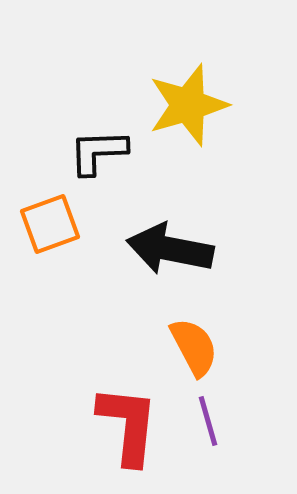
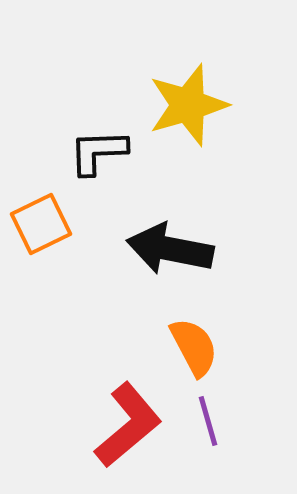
orange square: moved 9 px left; rotated 6 degrees counterclockwise
red L-shape: rotated 44 degrees clockwise
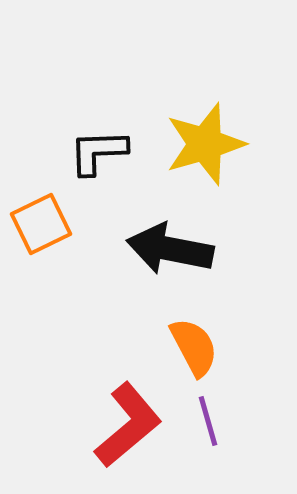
yellow star: moved 17 px right, 39 px down
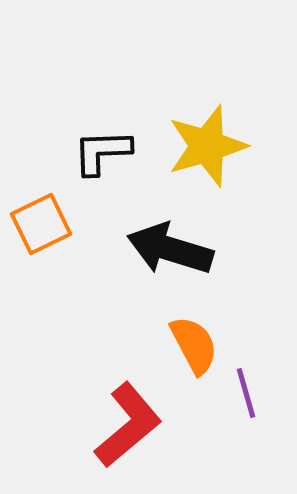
yellow star: moved 2 px right, 2 px down
black L-shape: moved 4 px right
black arrow: rotated 6 degrees clockwise
orange semicircle: moved 2 px up
purple line: moved 38 px right, 28 px up
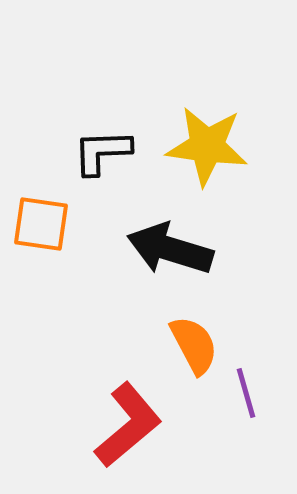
yellow star: rotated 24 degrees clockwise
orange square: rotated 34 degrees clockwise
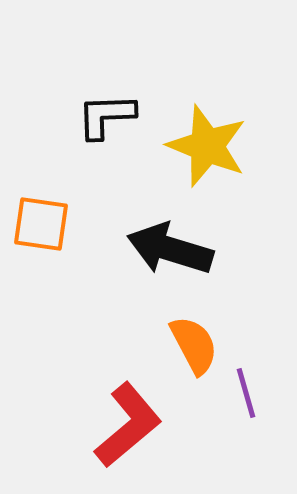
yellow star: rotated 14 degrees clockwise
black L-shape: moved 4 px right, 36 px up
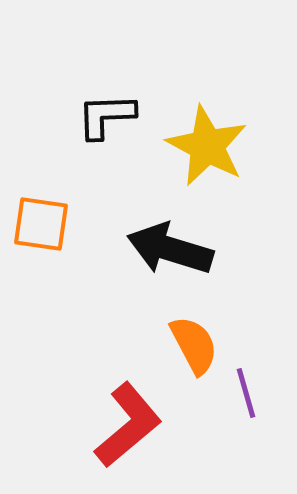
yellow star: rotated 6 degrees clockwise
